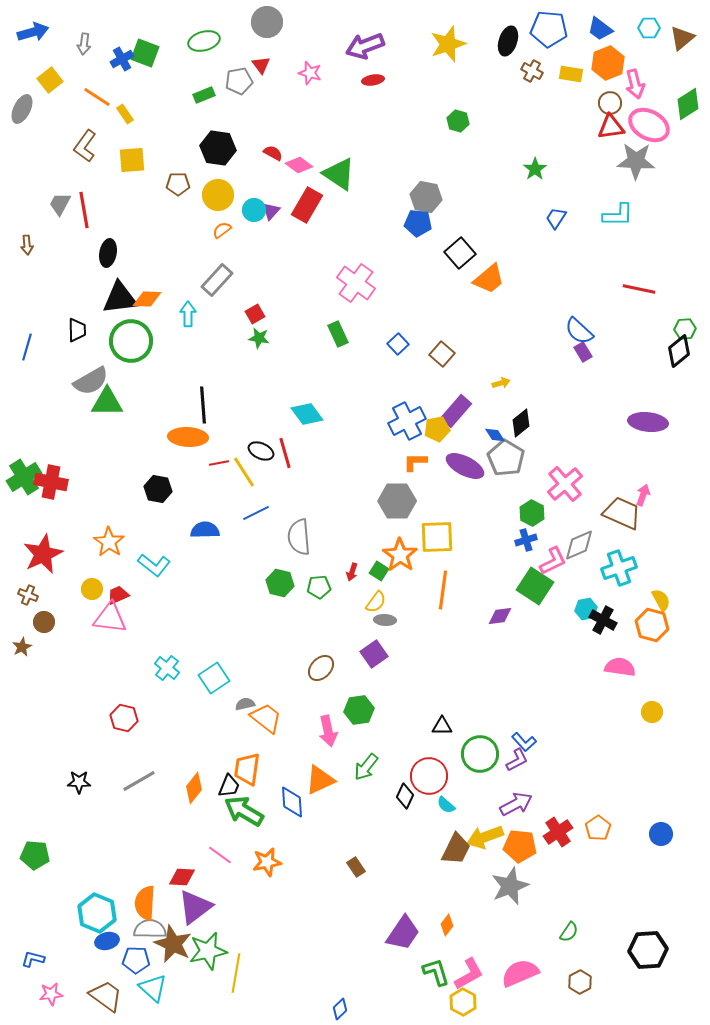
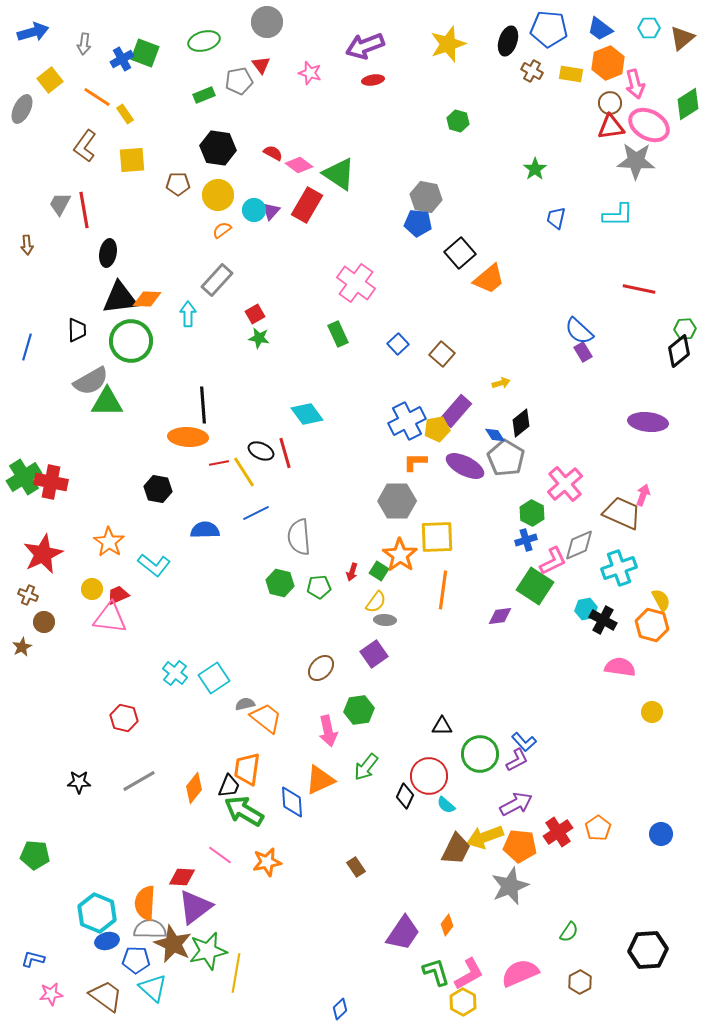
blue trapezoid at (556, 218): rotated 20 degrees counterclockwise
cyan cross at (167, 668): moved 8 px right, 5 px down
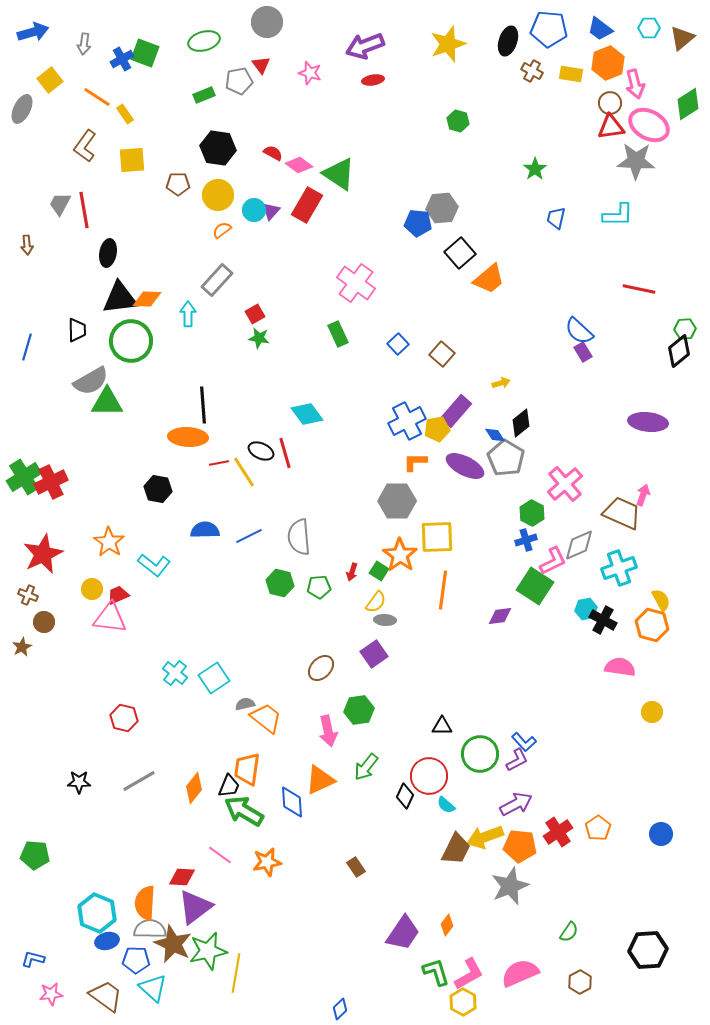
gray hexagon at (426, 197): moved 16 px right, 11 px down; rotated 16 degrees counterclockwise
red cross at (51, 482): rotated 36 degrees counterclockwise
blue line at (256, 513): moved 7 px left, 23 px down
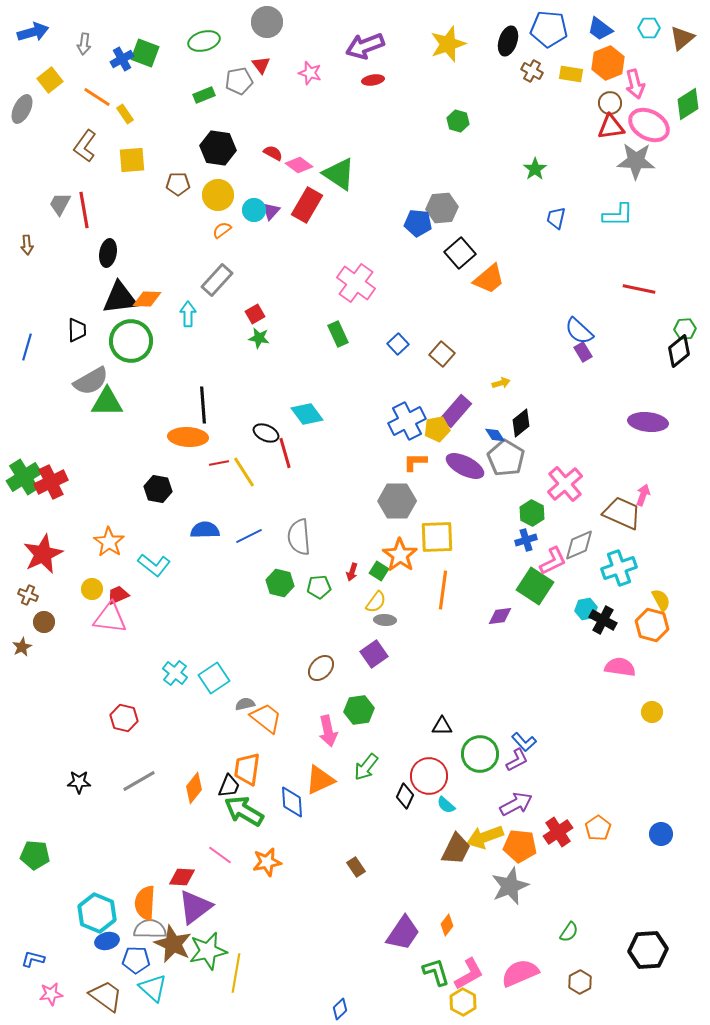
black ellipse at (261, 451): moved 5 px right, 18 px up
